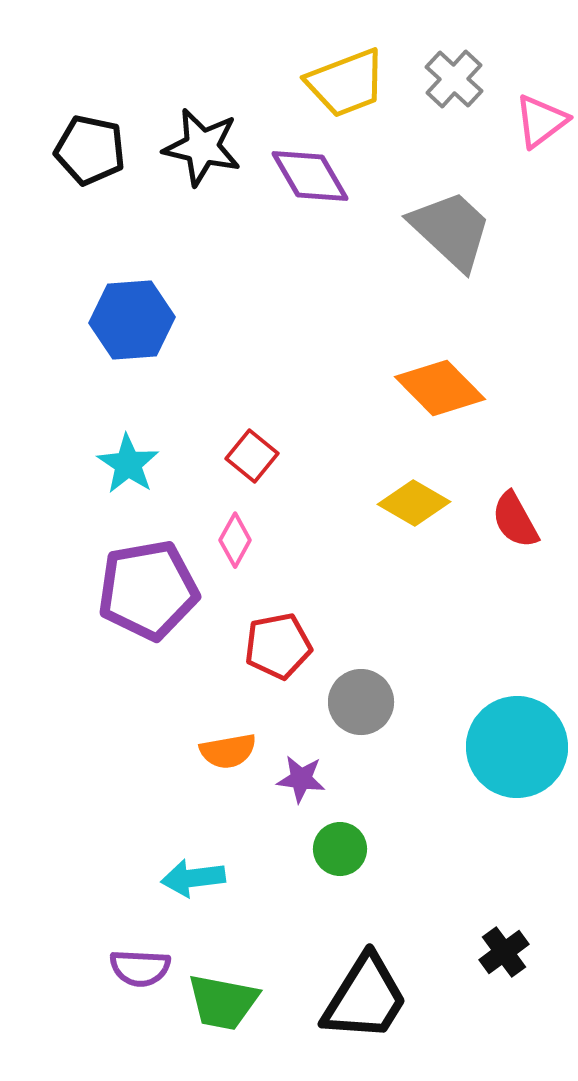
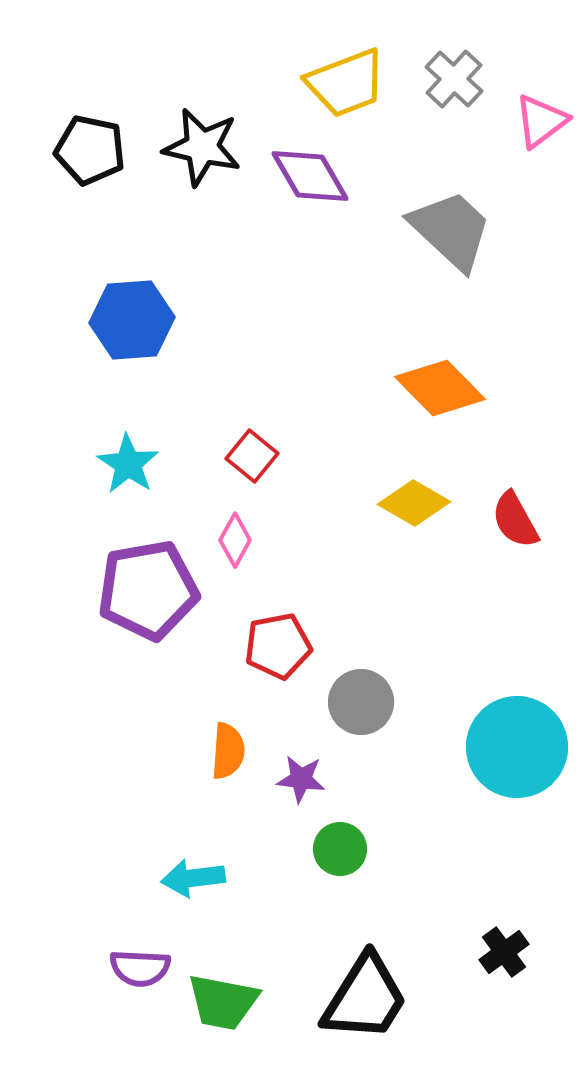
orange semicircle: rotated 76 degrees counterclockwise
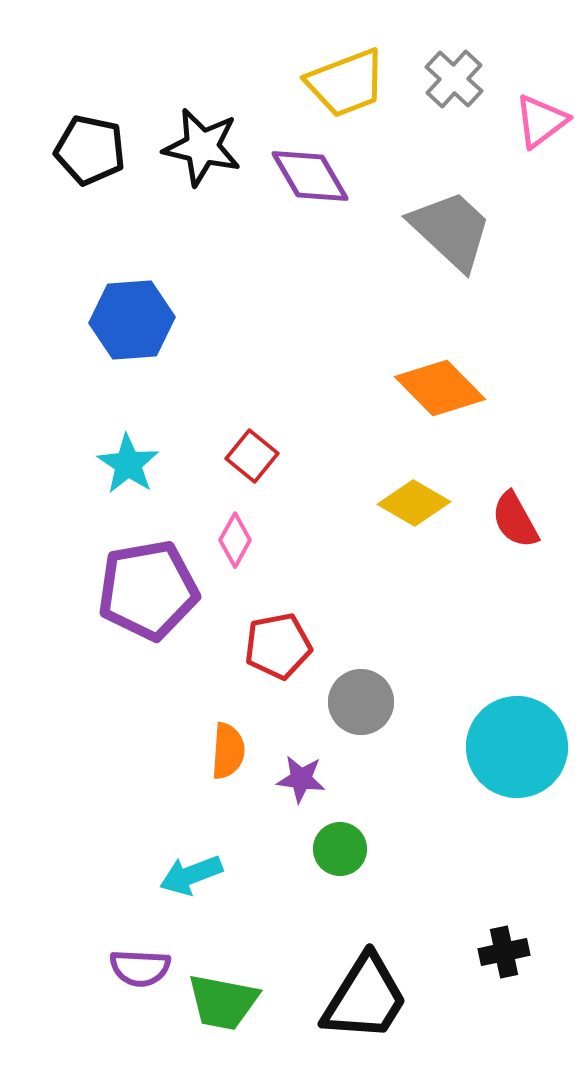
cyan arrow: moved 2 px left, 3 px up; rotated 14 degrees counterclockwise
black cross: rotated 24 degrees clockwise
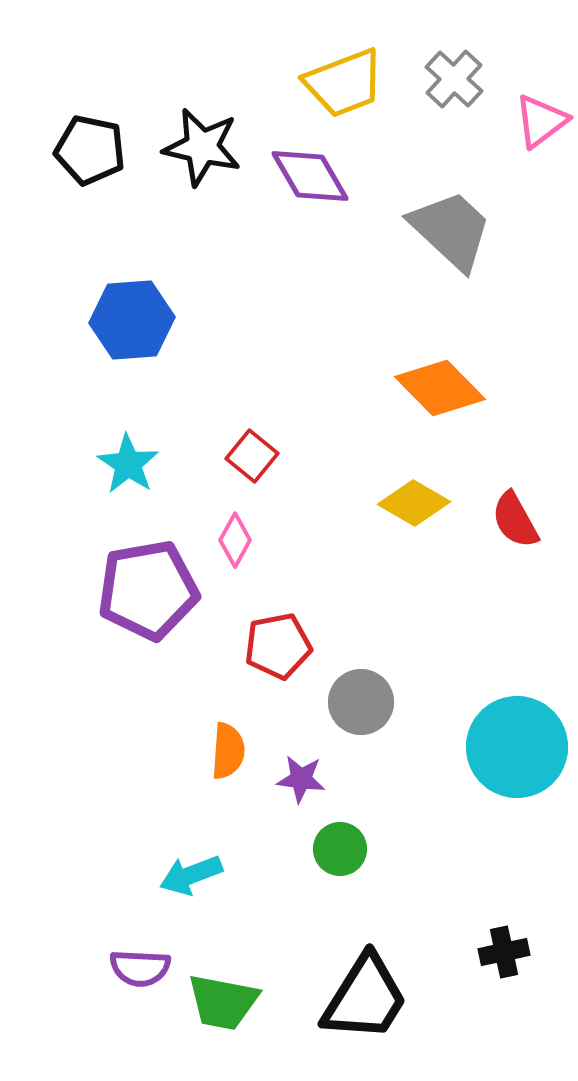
yellow trapezoid: moved 2 px left
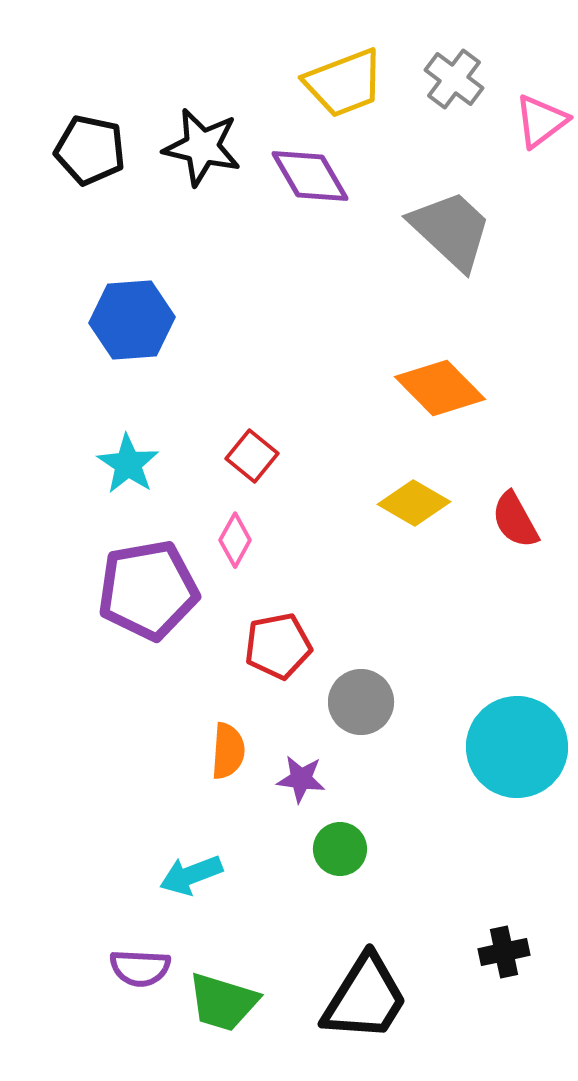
gray cross: rotated 6 degrees counterclockwise
green trapezoid: rotated 6 degrees clockwise
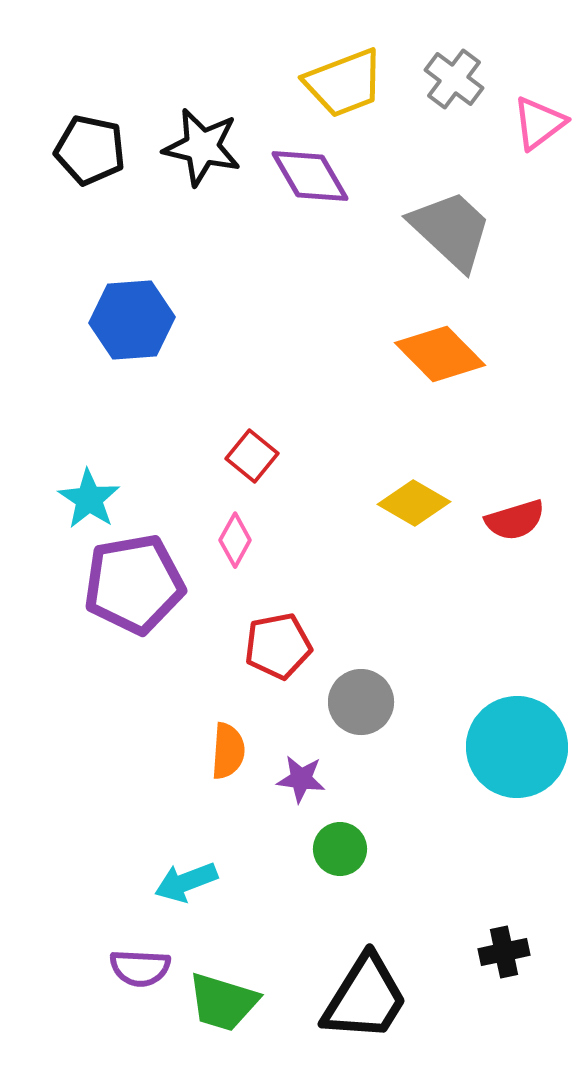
pink triangle: moved 2 px left, 2 px down
orange diamond: moved 34 px up
cyan star: moved 39 px left, 35 px down
red semicircle: rotated 78 degrees counterclockwise
purple pentagon: moved 14 px left, 6 px up
cyan arrow: moved 5 px left, 7 px down
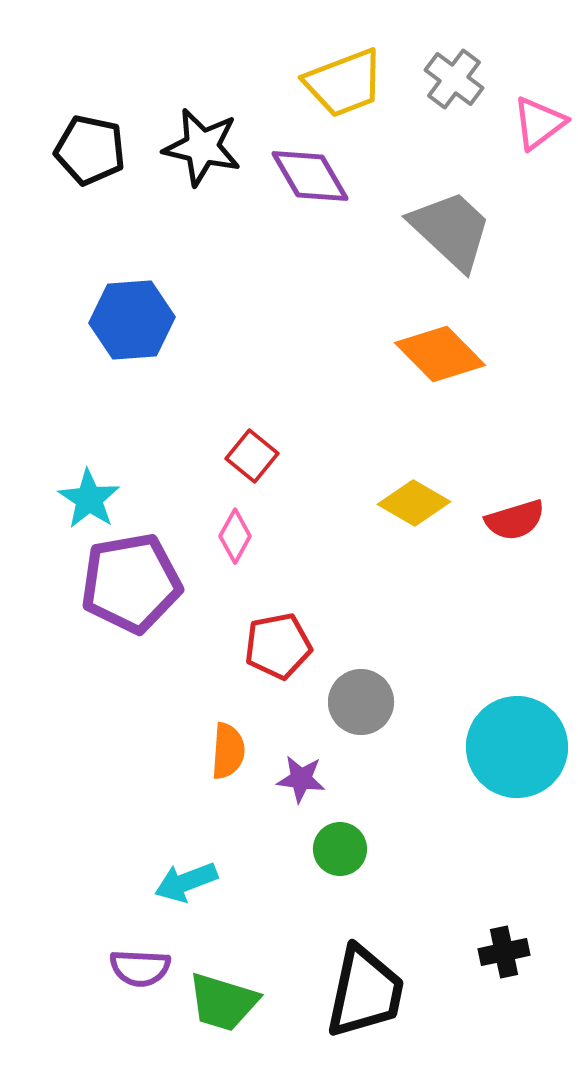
pink diamond: moved 4 px up
purple pentagon: moved 3 px left, 1 px up
black trapezoid: moved 6 px up; rotated 20 degrees counterclockwise
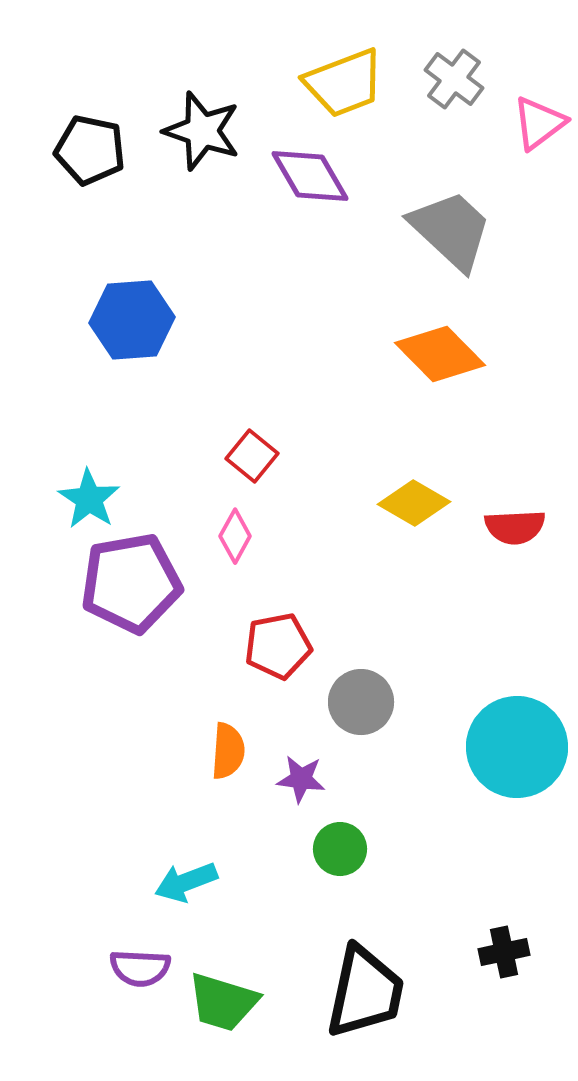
black star: moved 16 px up; rotated 6 degrees clockwise
red semicircle: moved 7 px down; rotated 14 degrees clockwise
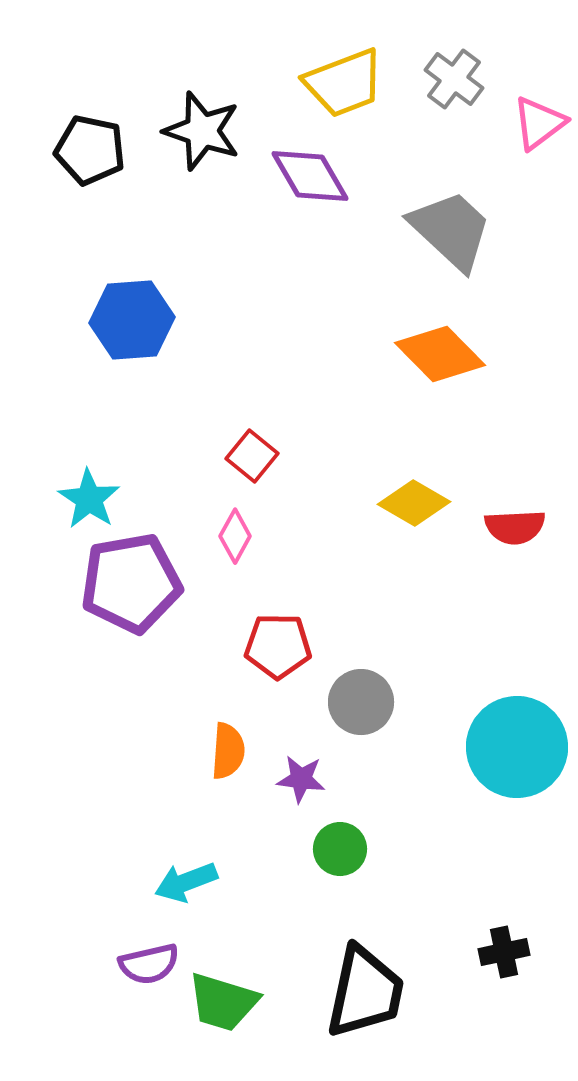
red pentagon: rotated 12 degrees clockwise
purple semicircle: moved 9 px right, 4 px up; rotated 16 degrees counterclockwise
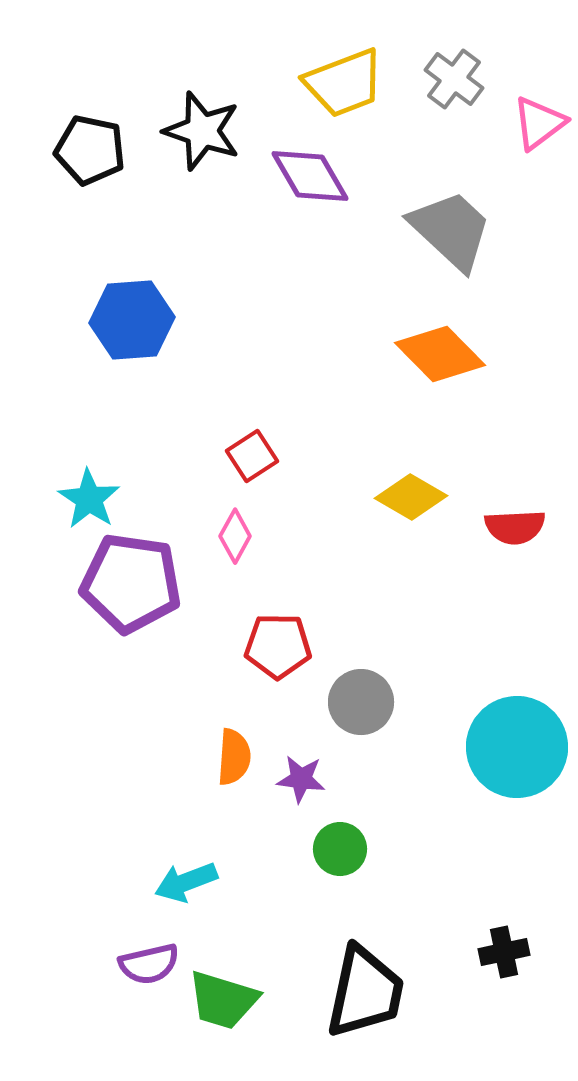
red square: rotated 18 degrees clockwise
yellow diamond: moved 3 px left, 6 px up
purple pentagon: rotated 18 degrees clockwise
orange semicircle: moved 6 px right, 6 px down
green trapezoid: moved 2 px up
